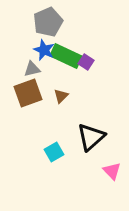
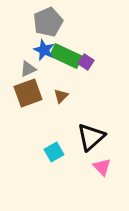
gray triangle: moved 4 px left; rotated 12 degrees counterclockwise
pink triangle: moved 10 px left, 4 px up
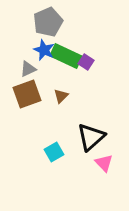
brown square: moved 1 px left, 1 px down
pink triangle: moved 2 px right, 4 px up
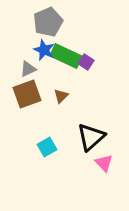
cyan square: moved 7 px left, 5 px up
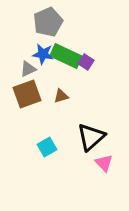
blue star: moved 1 px left, 4 px down; rotated 15 degrees counterclockwise
brown triangle: rotated 28 degrees clockwise
